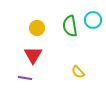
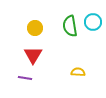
cyan circle: moved 2 px down
yellow circle: moved 2 px left
yellow semicircle: rotated 136 degrees clockwise
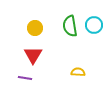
cyan circle: moved 1 px right, 3 px down
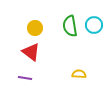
red triangle: moved 2 px left, 3 px up; rotated 24 degrees counterclockwise
yellow semicircle: moved 1 px right, 2 px down
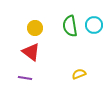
yellow semicircle: rotated 24 degrees counterclockwise
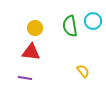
cyan circle: moved 1 px left, 4 px up
red triangle: rotated 30 degrees counterclockwise
yellow semicircle: moved 4 px right, 3 px up; rotated 72 degrees clockwise
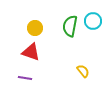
green semicircle: rotated 20 degrees clockwise
red triangle: rotated 12 degrees clockwise
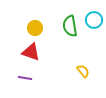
cyan circle: moved 1 px right, 1 px up
green semicircle: rotated 20 degrees counterclockwise
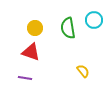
green semicircle: moved 2 px left, 2 px down
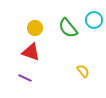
green semicircle: rotated 30 degrees counterclockwise
purple line: rotated 16 degrees clockwise
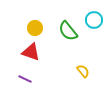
green semicircle: moved 3 px down
purple line: moved 1 px down
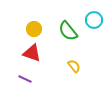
yellow circle: moved 1 px left, 1 px down
red triangle: moved 1 px right, 1 px down
yellow semicircle: moved 9 px left, 5 px up
